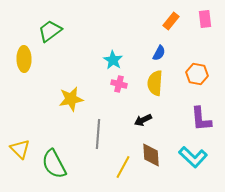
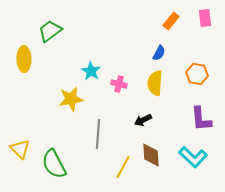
pink rectangle: moved 1 px up
cyan star: moved 22 px left, 11 px down
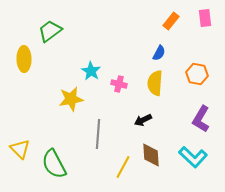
purple L-shape: rotated 36 degrees clockwise
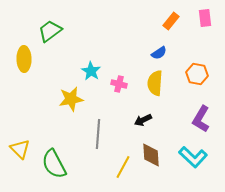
blue semicircle: rotated 28 degrees clockwise
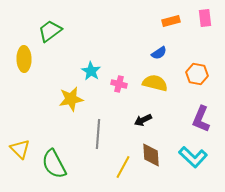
orange rectangle: rotated 36 degrees clockwise
yellow semicircle: rotated 100 degrees clockwise
purple L-shape: rotated 8 degrees counterclockwise
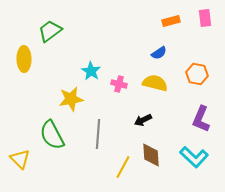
yellow triangle: moved 10 px down
cyan L-shape: moved 1 px right
green semicircle: moved 2 px left, 29 px up
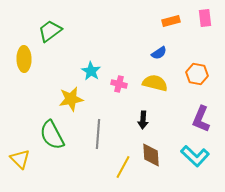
black arrow: rotated 60 degrees counterclockwise
cyan L-shape: moved 1 px right, 1 px up
